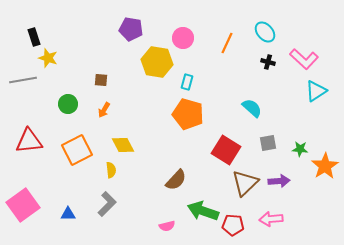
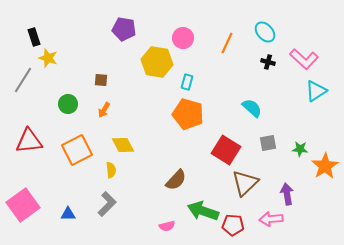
purple pentagon: moved 7 px left
gray line: rotated 48 degrees counterclockwise
purple arrow: moved 8 px right, 13 px down; rotated 95 degrees counterclockwise
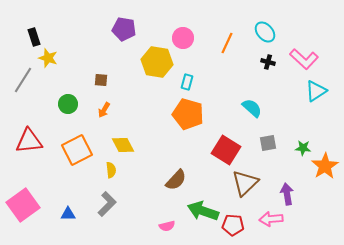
green star: moved 3 px right, 1 px up
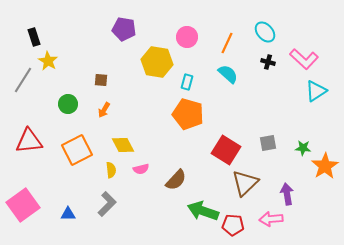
pink circle: moved 4 px right, 1 px up
yellow star: moved 3 px down; rotated 12 degrees clockwise
cyan semicircle: moved 24 px left, 34 px up
pink semicircle: moved 26 px left, 57 px up
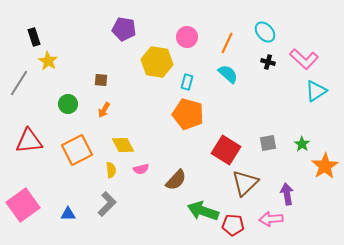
gray line: moved 4 px left, 3 px down
green star: moved 1 px left, 4 px up; rotated 28 degrees clockwise
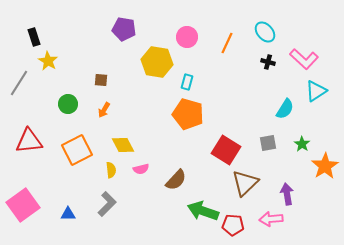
cyan semicircle: moved 57 px right, 35 px down; rotated 80 degrees clockwise
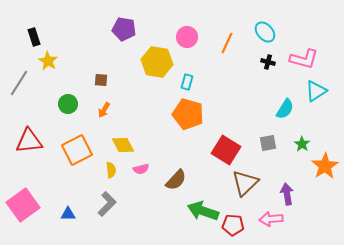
pink L-shape: rotated 28 degrees counterclockwise
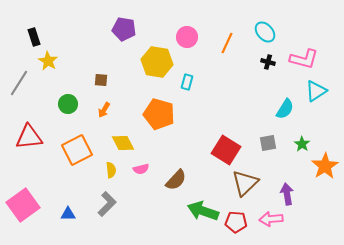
orange pentagon: moved 29 px left
red triangle: moved 4 px up
yellow diamond: moved 2 px up
red pentagon: moved 3 px right, 3 px up
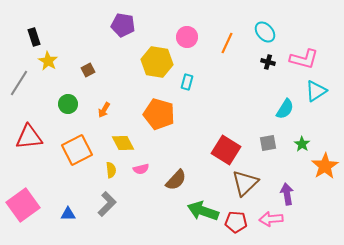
purple pentagon: moved 1 px left, 4 px up
brown square: moved 13 px left, 10 px up; rotated 32 degrees counterclockwise
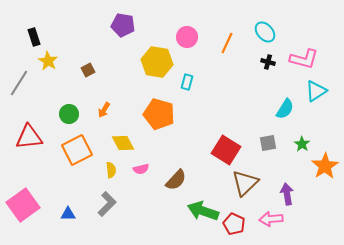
green circle: moved 1 px right, 10 px down
red pentagon: moved 2 px left, 2 px down; rotated 20 degrees clockwise
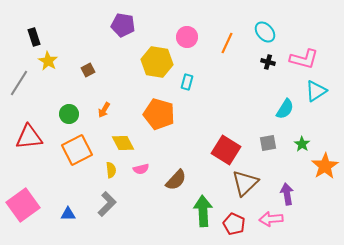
green arrow: rotated 68 degrees clockwise
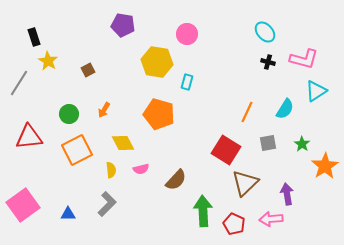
pink circle: moved 3 px up
orange line: moved 20 px right, 69 px down
